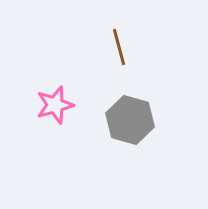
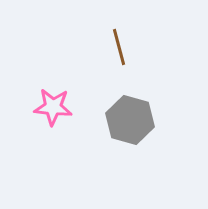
pink star: moved 2 px left, 2 px down; rotated 21 degrees clockwise
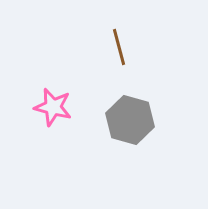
pink star: rotated 9 degrees clockwise
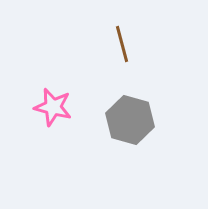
brown line: moved 3 px right, 3 px up
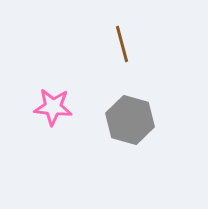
pink star: rotated 9 degrees counterclockwise
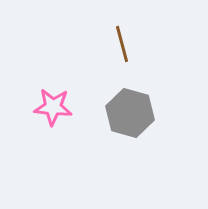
gray hexagon: moved 7 px up
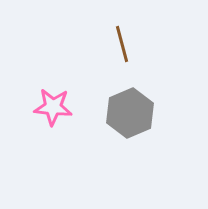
gray hexagon: rotated 21 degrees clockwise
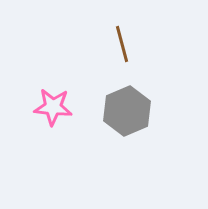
gray hexagon: moved 3 px left, 2 px up
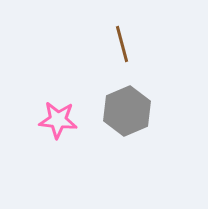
pink star: moved 5 px right, 13 px down
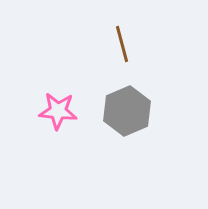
pink star: moved 9 px up
